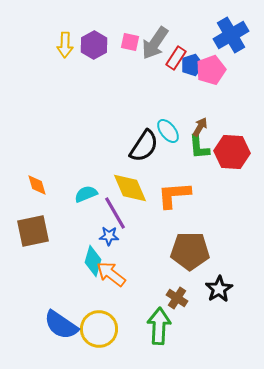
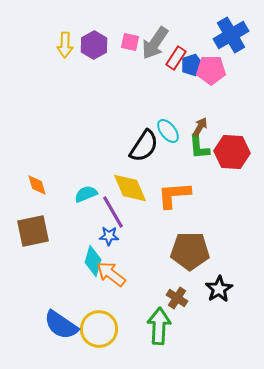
pink pentagon: rotated 20 degrees clockwise
purple line: moved 2 px left, 1 px up
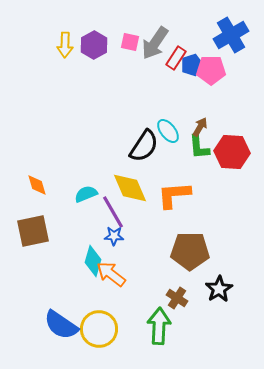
blue star: moved 5 px right
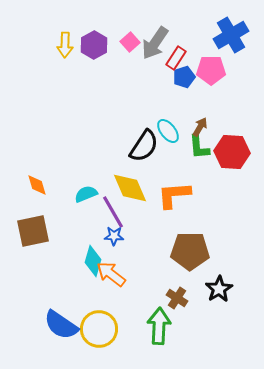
pink square: rotated 36 degrees clockwise
blue pentagon: moved 8 px left, 12 px down
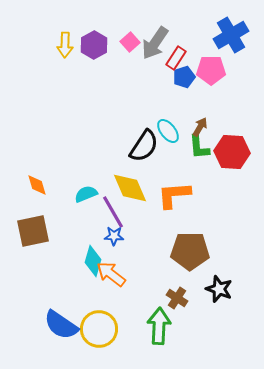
black star: rotated 20 degrees counterclockwise
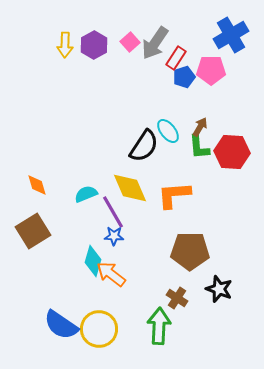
brown square: rotated 20 degrees counterclockwise
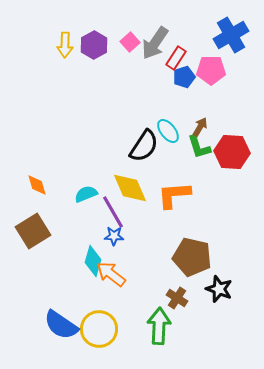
green L-shape: rotated 12 degrees counterclockwise
brown pentagon: moved 2 px right, 6 px down; rotated 12 degrees clockwise
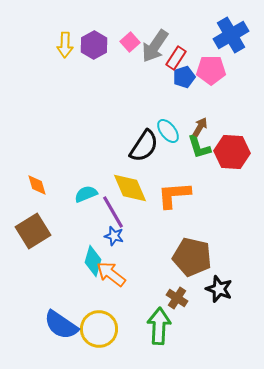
gray arrow: moved 3 px down
blue star: rotated 12 degrees clockwise
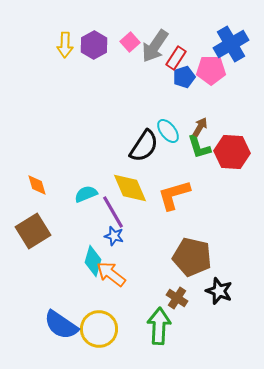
blue cross: moved 9 px down
orange L-shape: rotated 12 degrees counterclockwise
black star: moved 2 px down
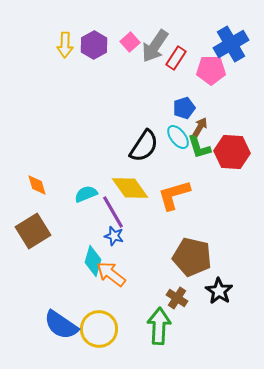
blue pentagon: moved 31 px down
cyan ellipse: moved 10 px right, 6 px down
yellow diamond: rotated 12 degrees counterclockwise
black star: rotated 12 degrees clockwise
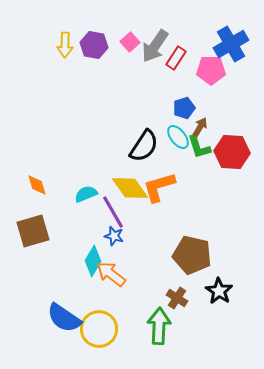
purple hexagon: rotated 20 degrees counterclockwise
orange L-shape: moved 15 px left, 8 px up
brown square: rotated 16 degrees clockwise
brown pentagon: moved 2 px up
cyan diamond: rotated 16 degrees clockwise
blue semicircle: moved 3 px right, 7 px up
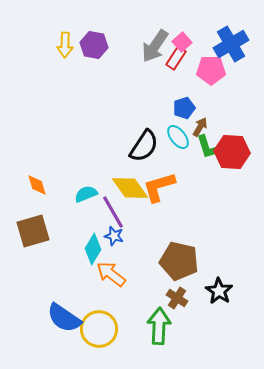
pink square: moved 52 px right
green L-shape: moved 9 px right
brown pentagon: moved 13 px left, 6 px down
cyan diamond: moved 12 px up
